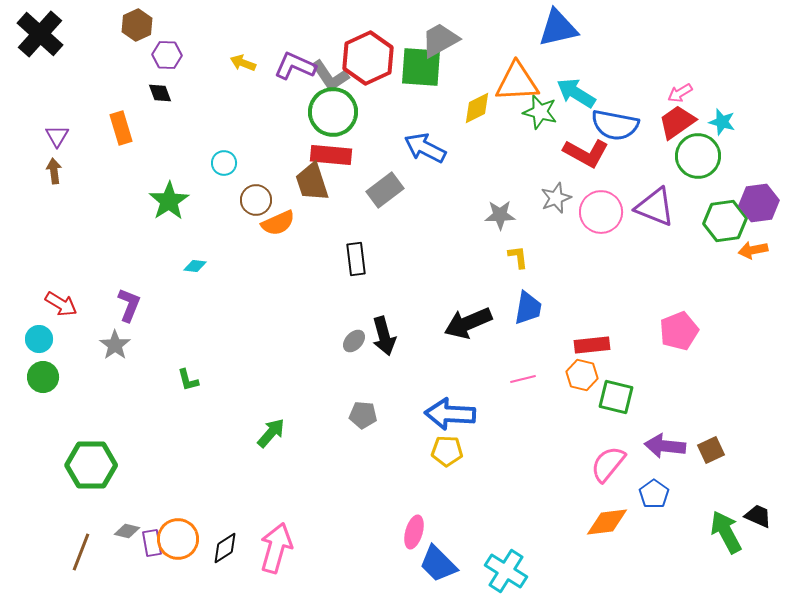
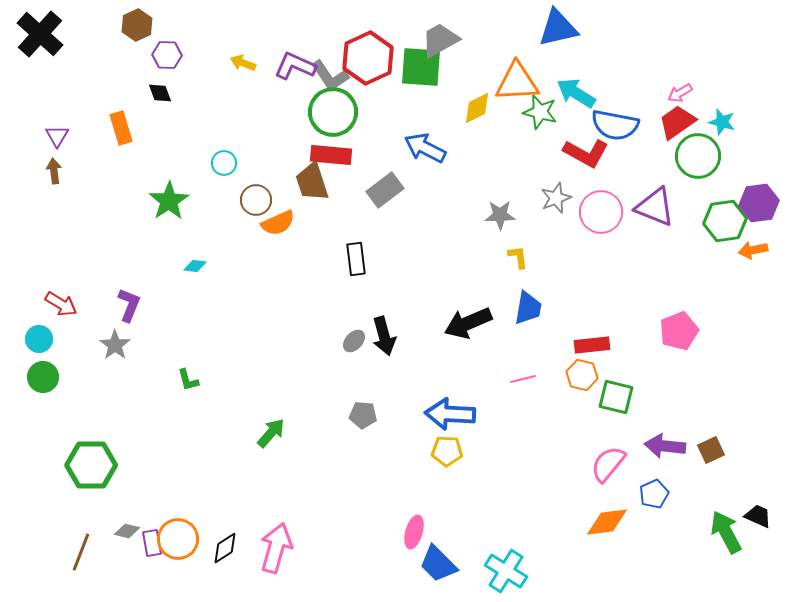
blue pentagon at (654, 494): rotated 12 degrees clockwise
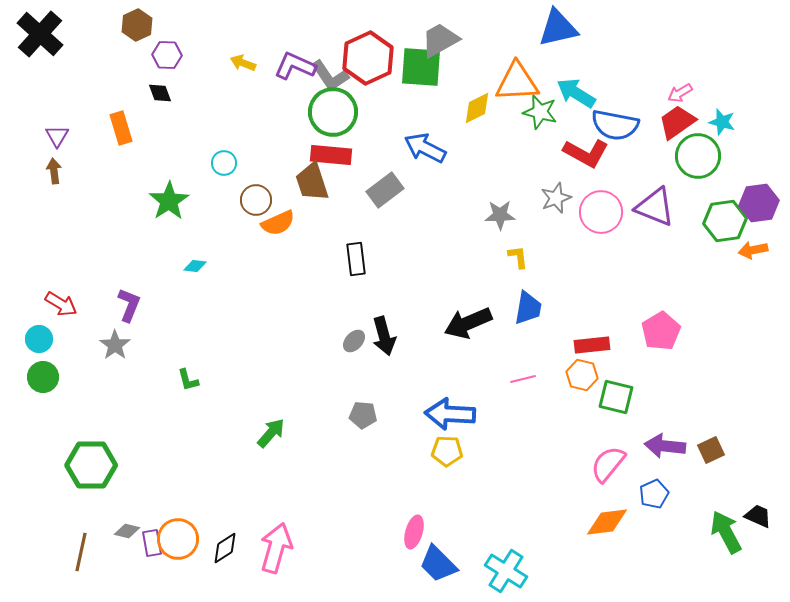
pink pentagon at (679, 331): moved 18 px left; rotated 9 degrees counterclockwise
brown line at (81, 552): rotated 9 degrees counterclockwise
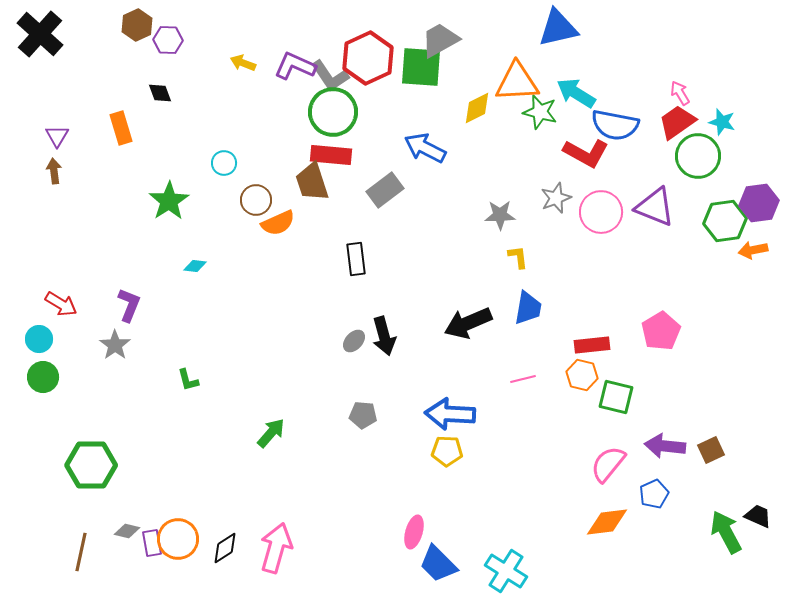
purple hexagon at (167, 55): moved 1 px right, 15 px up
pink arrow at (680, 93): rotated 90 degrees clockwise
